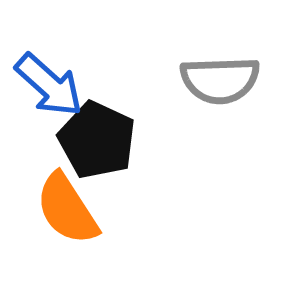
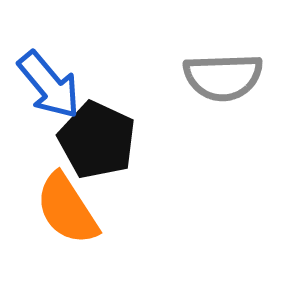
gray semicircle: moved 3 px right, 3 px up
blue arrow: rotated 8 degrees clockwise
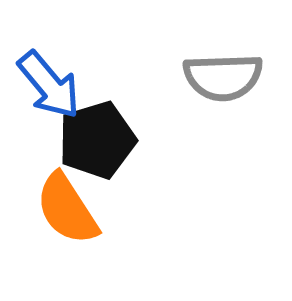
black pentagon: rotated 30 degrees clockwise
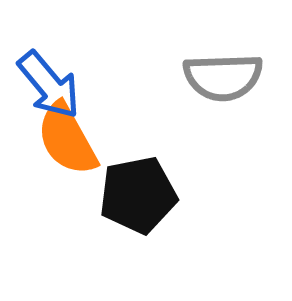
black pentagon: moved 41 px right, 55 px down; rotated 6 degrees clockwise
orange semicircle: moved 70 px up; rotated 4 degrees clockwise
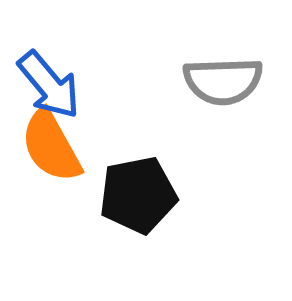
gray semicircle: moved 4 px down
orange semicircle: moved 16 px left, 7 px down
